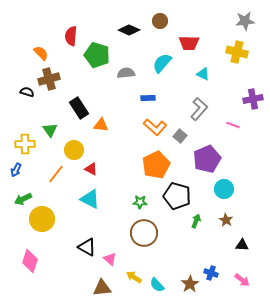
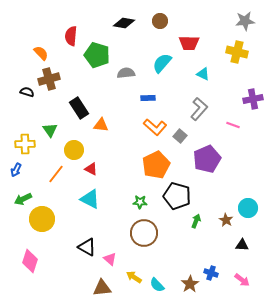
black diamond at (129, 30): moved 5 px left, 7 px up; rotated 15 degrees counterclockwise
cyan circle at (224, 189): moved 24 px right, 19 px down
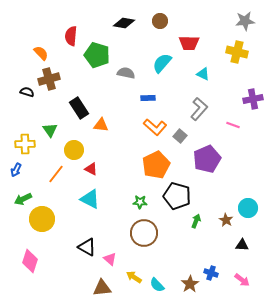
gray semicircle at (126, 73): rotated 18 degrees clockwise
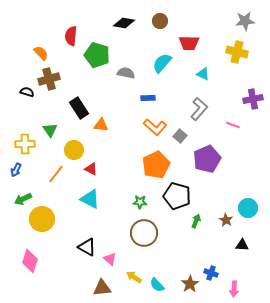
pink arrow at (242, 280): moved 8 px left, 9 px down; rotated 56 degrees clockwise
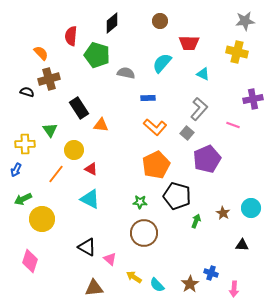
black diamond at (124, 23): moved 12 px left; rotated 50 degrees counterclockwise
gray square at (180, 136): moved 7 px right, 3 px up
cyan circle at (248, 208): moved 3 px right
brown star at (226, 220): moved 3 px left, 7 px up
brown triangle at (102, 288): moved 8 px left
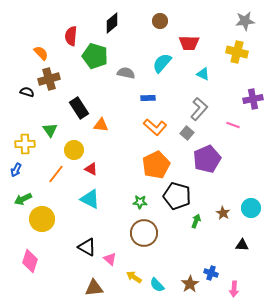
green pentagon at (97, 55): moved 2 px left, 1 px down
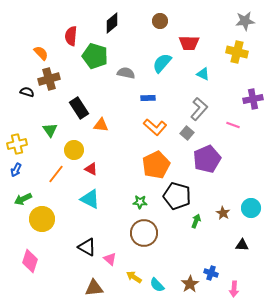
yellow cross at (25, 144): moved 8 px left; rotated 12 degrees counterclockwise
